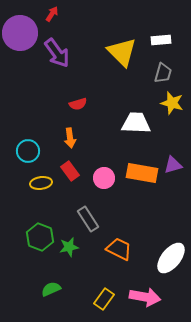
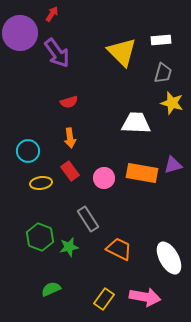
red semicircle: moved 9 px left, 2 px up
white ellipse: moved 2 px left; rotated 68 degrees counterclockwise
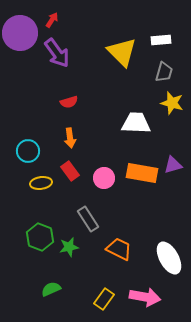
red arrow: moved 6 px down
gray trapezoid: moved 1 px right, 1 px up
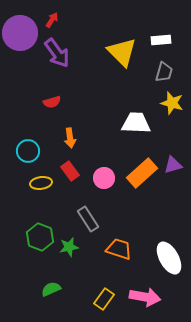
red semicircle: moved 17 px left
orange rectangle: rotated 52 degrees counterclockwise
orange trapezoid: rotated 8 degrees counterclockwise
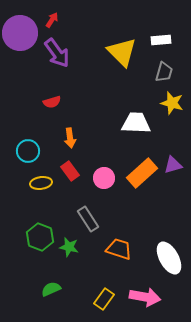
green star: rotated 24 degrees clockwise
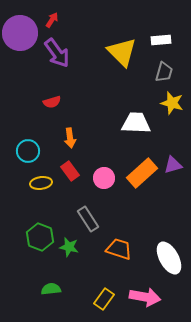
green semicircle: rotated 18 degrees clockwise
